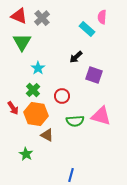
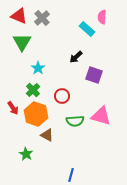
orange hexagon: rotated 10 degrees clockwise
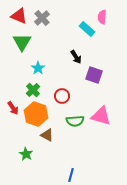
black arrow: rotated 80 degrees counterclockwise
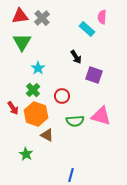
red triangle: moved 1 px right; rotated 30 degrees counterclockwise
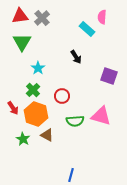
purple square: moved 15 px right, 1 px down
green star: moved 3 px left, 15 px up
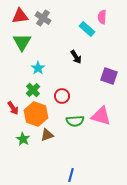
gray cross: moved 1 px right; rotated 14 degrees counterclockwise
brown triangle: rotated 48 degrees counterclockwise
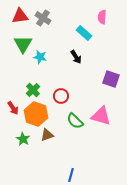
cyan rectangle: moved 3 px left, 4 px down
green triangle: moved 1 px right, 2 px down
cyan star: moved 2 px right, 11 px up; rotated 24 degrees counterclockwise
purple square: moved 2 px right, 3 px down
red circle: moved 1 px left
green semicircle: rotated 48 degrees clockwise
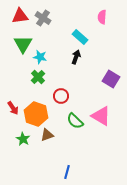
cyan rectangle: moved 4 px left, 4 px down
black arrow: rotated 128 degrees counterclockwise
purple square: rotated 12 degrees clockwise
green cross: moved 5 px right, 13 px up
pink triangle: rotated 15 degrees clockwise
blue line: moved 4 px left, 3 px up
